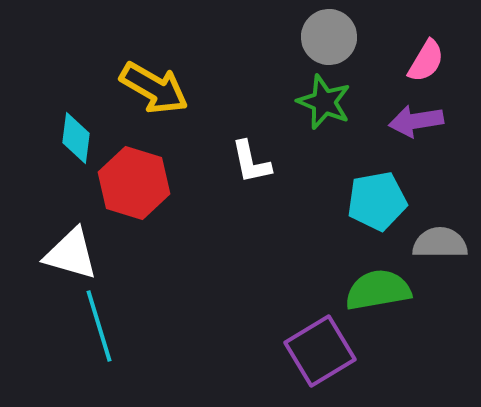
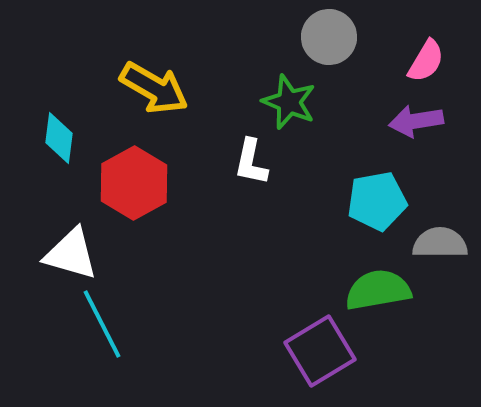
green star: moved 35 px left
cyan diamond: moved 17 px left
white L-shape: rotated 24 degrees clockwise
red hexagon: rotated 14 degrees clockwise
cyan line: moved 3 px right, 2 px up; rotated 10 degrees counterclockwise
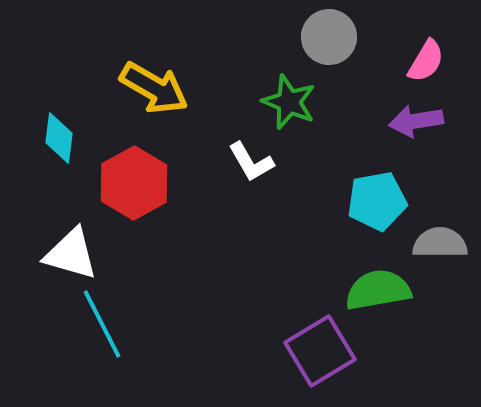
white L-shape: rotated 42 degrees counterclockwise
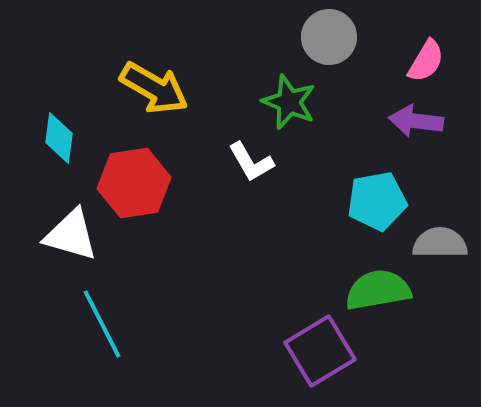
purple arrow: rotated 16 degrees clockwise
red hexagon: rotated 20 degrees clockwise
white triangle: moved 19 px up
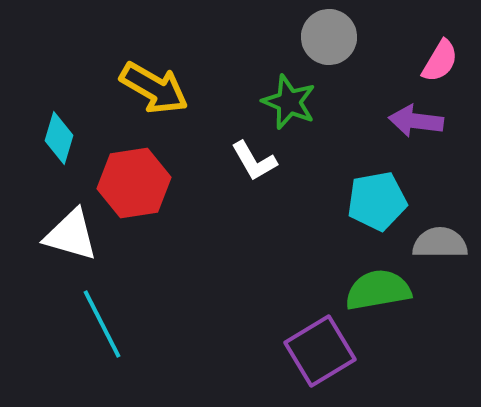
pink semicircle: moved 14 px right
cyan diamond: rotated 9 degrees clockwise
white L-shape: moved 3 px right, 1 px up
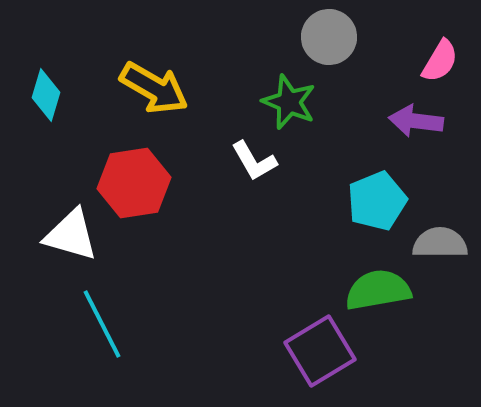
cyan diamond: moved 13 px left, 43 px up
cyan pentagon: rotated 12 degrees counterclockwise
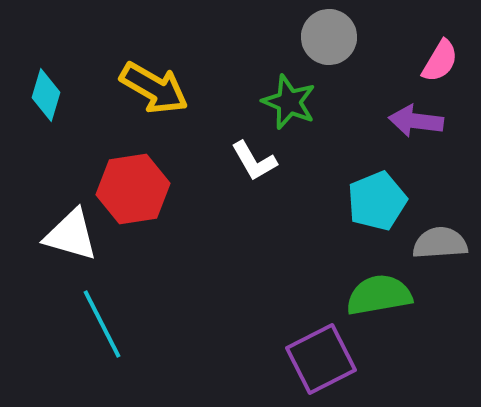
red hexagon: moved 1 px left, 6 px down
gray semicircle: rotated 4 degrees counterclockwise
green semicircle: moved 1 px right, 5 px down
purple square: moved 1 px right, 8 px down; rotated 4 degrees clockwise
